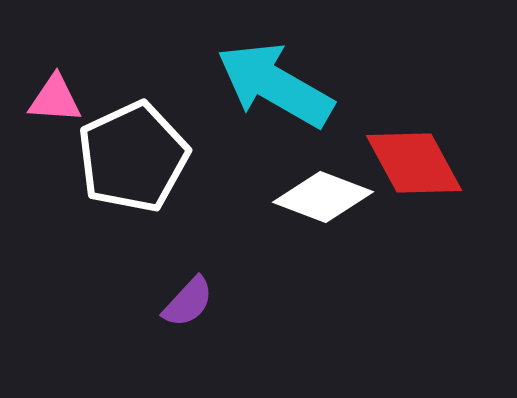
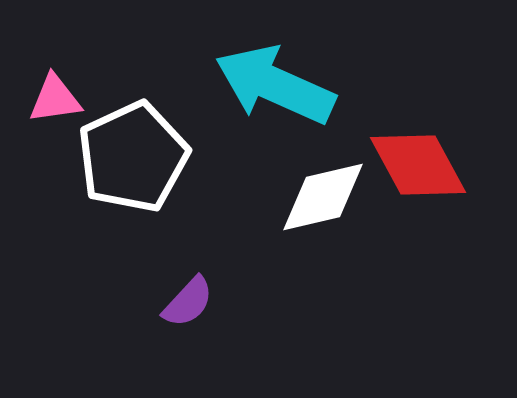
cyan arrow: rotated 6 degrees counterclockwise
pink triangle: rotated 12 degrees counterclockwise
red diamond: moved 4 px right, 2 px down
white diamond: rotated 34 degrees counterclockwise
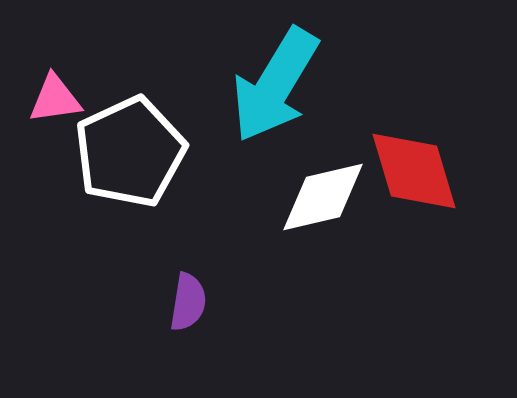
cyan arrow: rotated 83 degrees counterclockwise
white pentagon: moved 3 px left, 5 px up
red diamond: moved 4 px left, 6 px down; rotated 12 degrees clockwise
purple semicircle: rotated 34 degrees counterclockwise
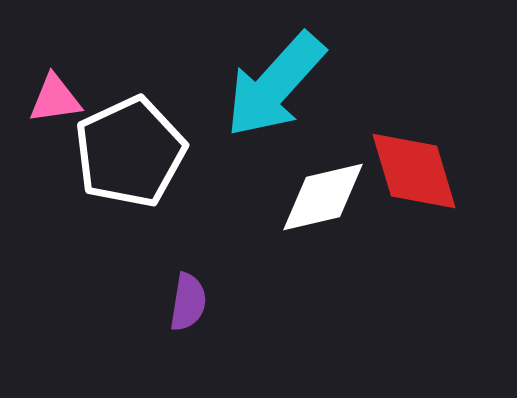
cyan arrow: rotated 11 degrees clockwise
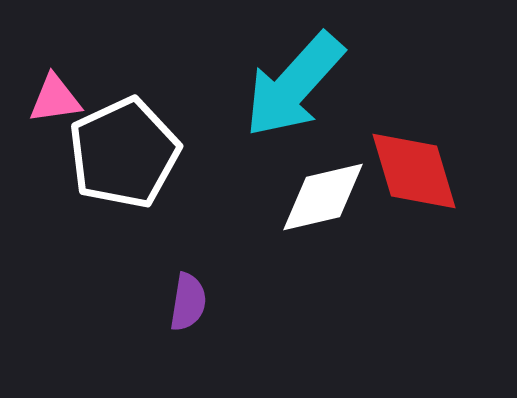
cyan arrow: moved 19 px right
white pentagon: moved 6 px left, 1 px down
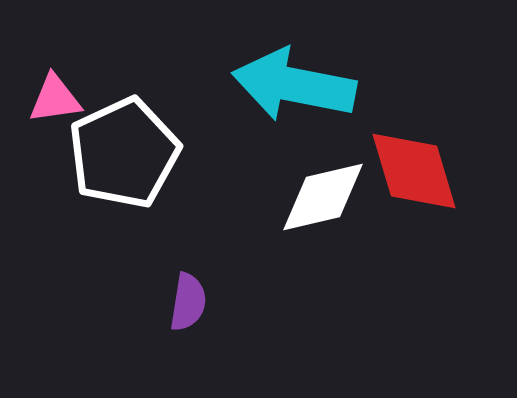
cyan arrow: rotated 59 degrees clockwise
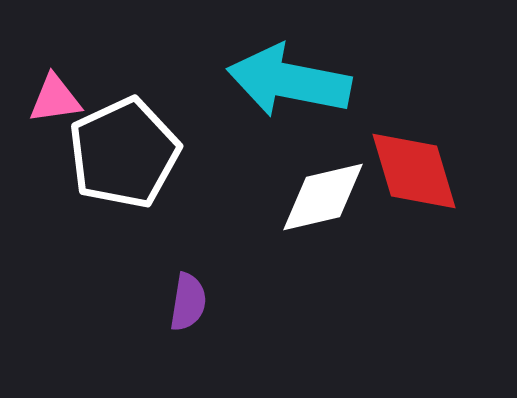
cyan arrow: moved 5 px left, 4 px up
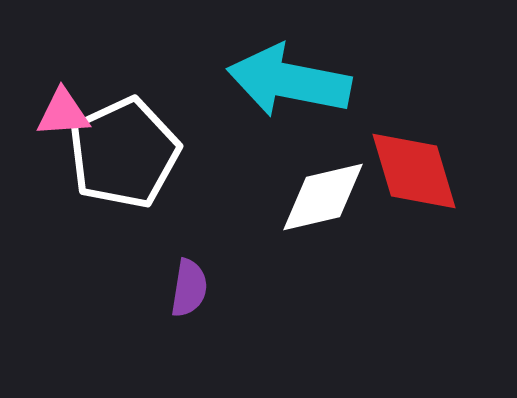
pink triangle: moved 8 px right, 14 px down; rotated 4 degrees clockwise
purple semicircle: moved 1 px right, 14 px up
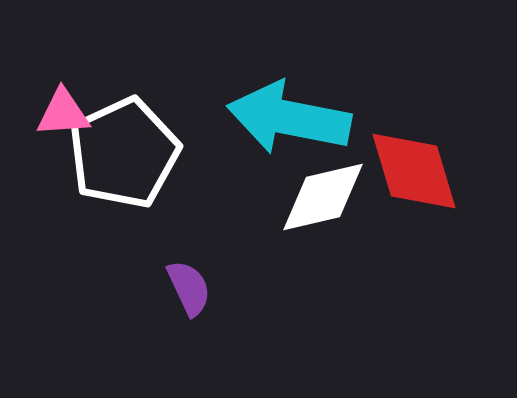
cyan arrow: moved 37 px down
purple semicircle: rotated 34 degrees counterclockwise
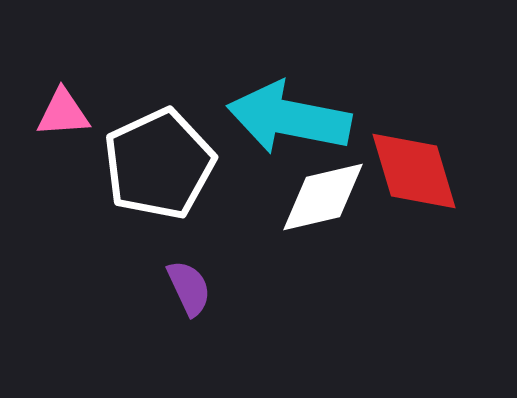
white pentagon: moved 35 px right, 11 px down
